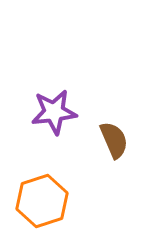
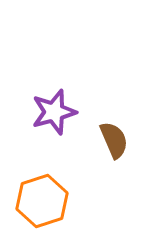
purple star: rotated 9 degrees counterclockwise
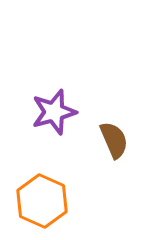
orange hexagon: rotated 18 degrees counterclockwise
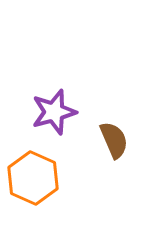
orange hexagon: moved 9 px left, 23 px up
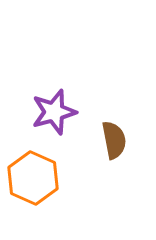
brown semicircle: rotated 12 degrees clockwise
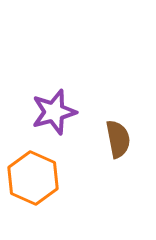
brown semicircle: moved 4 px right, 1 px up
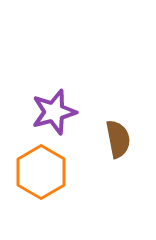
orange hexagon: moved 8 px right, 6 px up; rotated 6 degrees clockwise
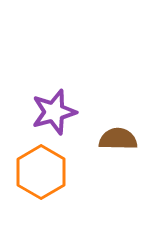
brown semicircle: rotated 78 degrees counterclockwise
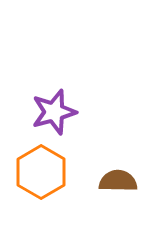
brown semicircle: moved 42 px down
